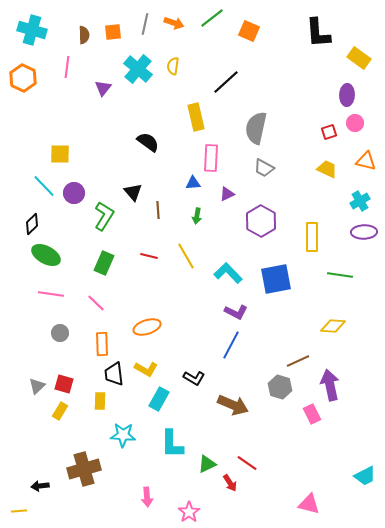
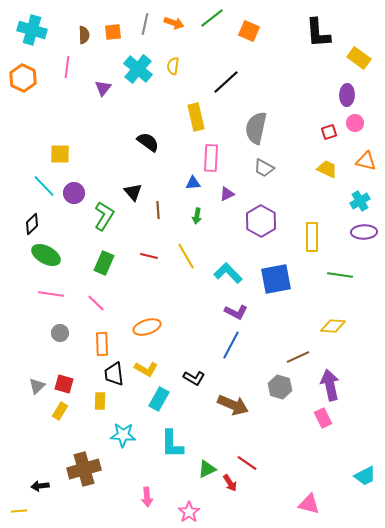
brown line at (298, 361): moved 4 px up
pink rectangle at (312, 414): moved 11 px right, 4 px down
green triangle at (207, 464): moved 5 px down
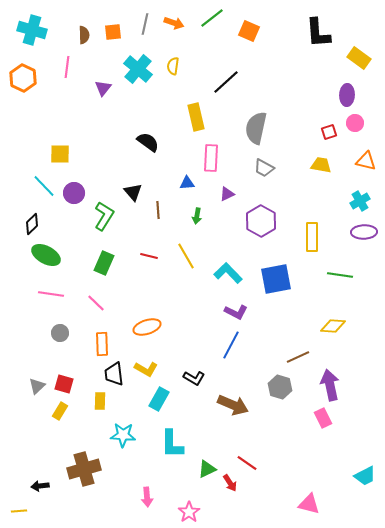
yellow trapezoid at (327, 169): moved 6 px left, 4 px up; rotated 15 degrees counterclockwise
blue triangle at (193, 183): moved 6 px left
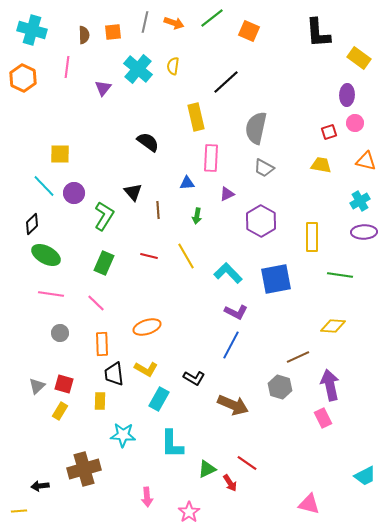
gray line at (145, 24): moved 2 px up
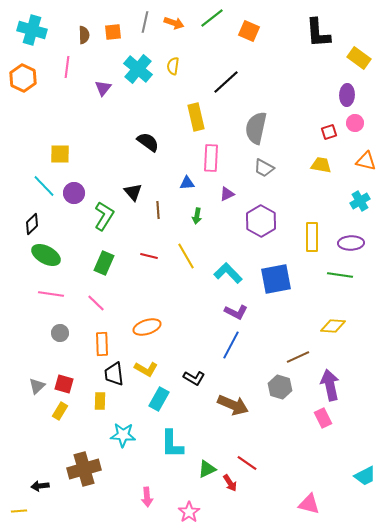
purple ellipse at (364, 232): moved 13 px left, 11 px down
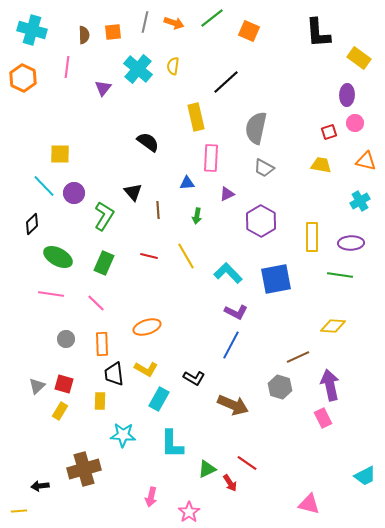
green ellipse at (46, 255): moved 12 px right, 2 px down
gray circle at (60, 333): moved 6 px right, 6 px down
pink arrow at (147, 497): moved 4 px right; rotated 18 degrees clockwise
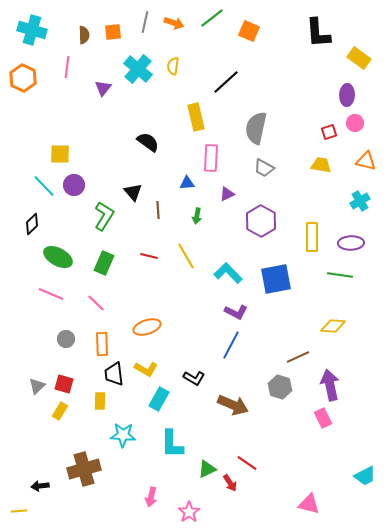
purple circle at (74, 193): moved 8 px up
pink line at (51, 294): rotated 15 degrees clockwise
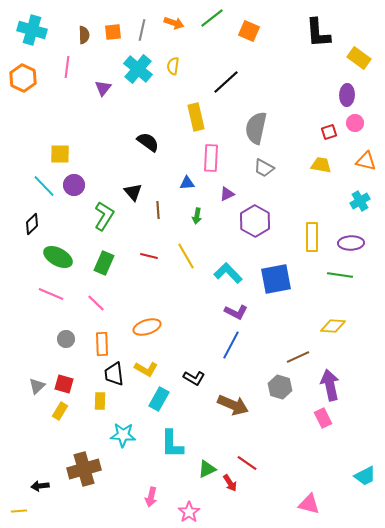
gray line at (145, 22): moved 3 px left, 8 px down
purple hexagon at (261, 221): moved 6 px left
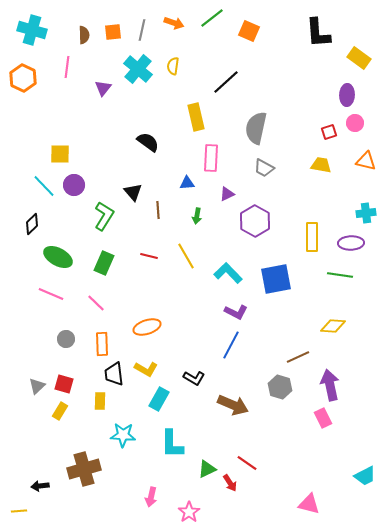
cyan cross at (360, 201): moved 6 px right, 12 px down; rotated 24 degrees clockwise
